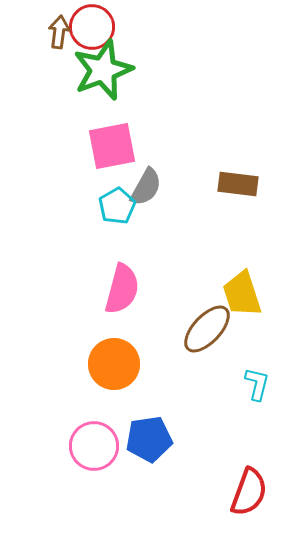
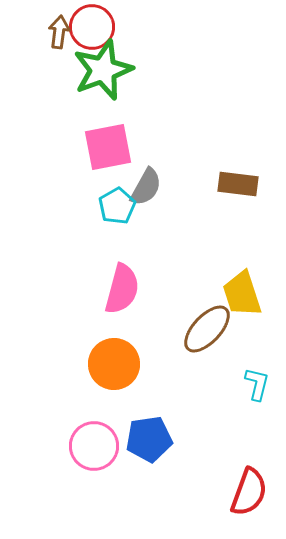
pink square: moved 4 px left, 1 px down
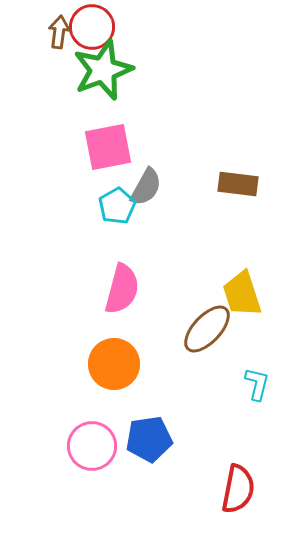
pink circle: moved 2 px left
red semicircle: moved 11 px left, 3 px up; rotated 9 degrees counterclockwise
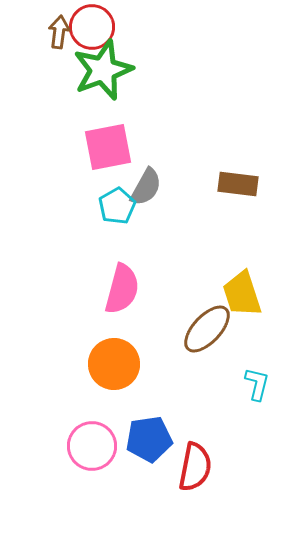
red semicircle: moved 43 px left, 22 px up
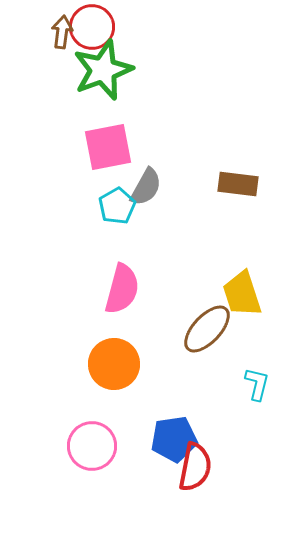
brown arrow: moved 3 px right
blue pentagon: moved 25 px right
